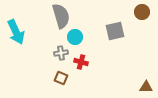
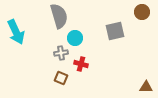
gray semicircle: moved 2 px left
cyan circle: moved 1 px down
red cross: moved 2 px down
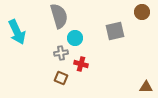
cyan arrow: moved 1 px right
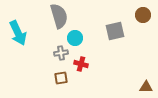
brown circle: moved 1 px right, 3 px down
cyan arrow: moved 1 px right, 1 px down
brown square: rotated 32 degrees counterclockwise
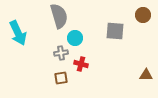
gray square: rotated 18 degrees clockwise
brown triangle: moved 12 px up
